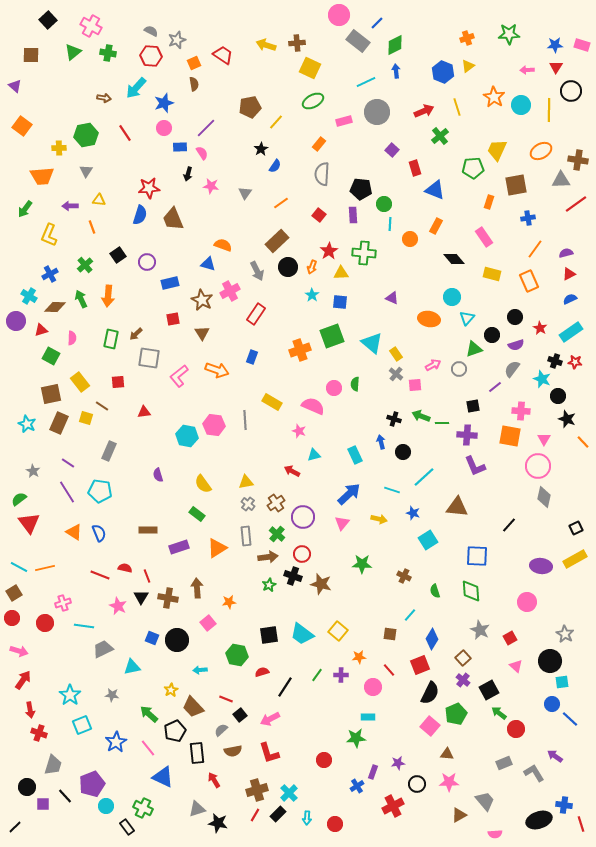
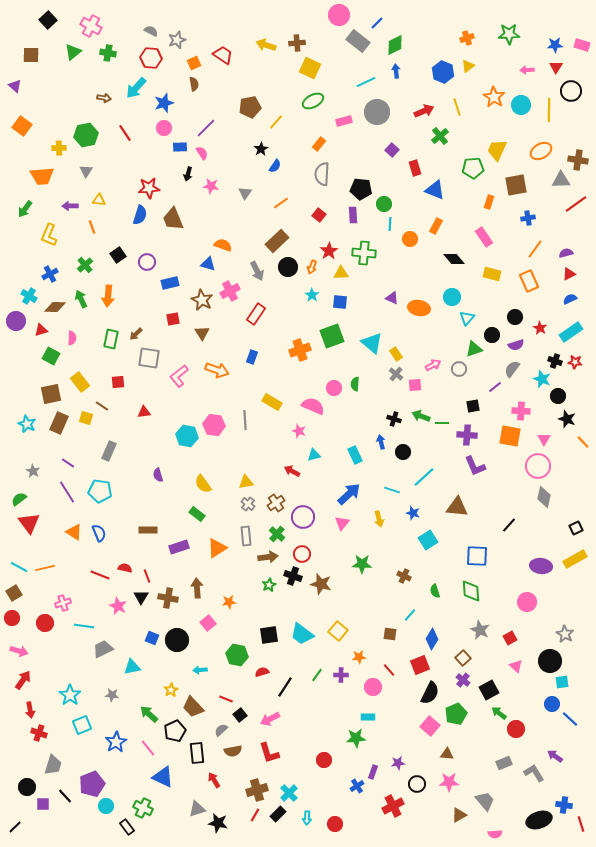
red hexagon at (151, 56): moved 2 px down
orange ellipse at (429, 319): moved 10 px left, 11 px up
yellow arrow at (379, 519): rotated 63 degrees clockwise
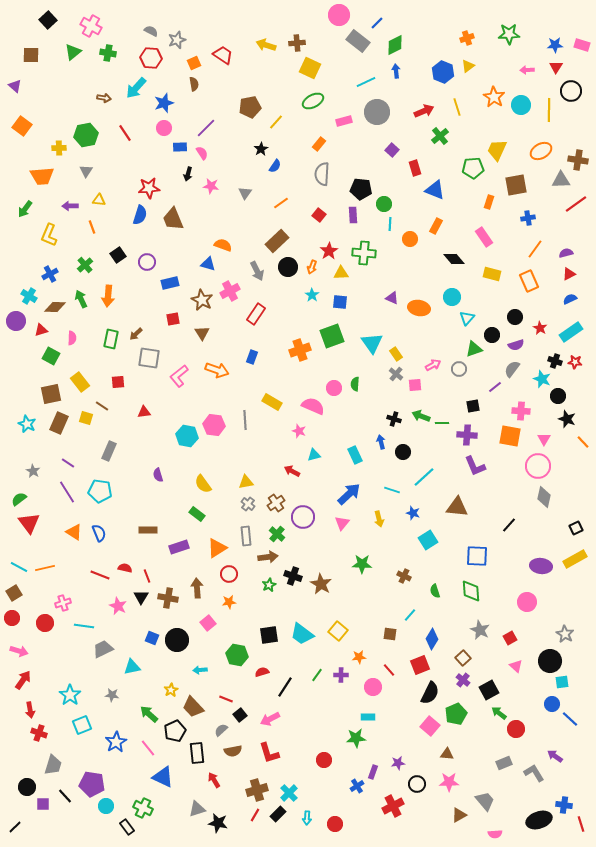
cyan triangle at (372, 343): rotated 15 degrees clockwise
red circle at (302, 554): moved 73 px left, 20 px down
brown star at (321, 584): rotated 15 degrees clockwise
purple pentagon at (92, 784): rotated 30 degrees clockwise
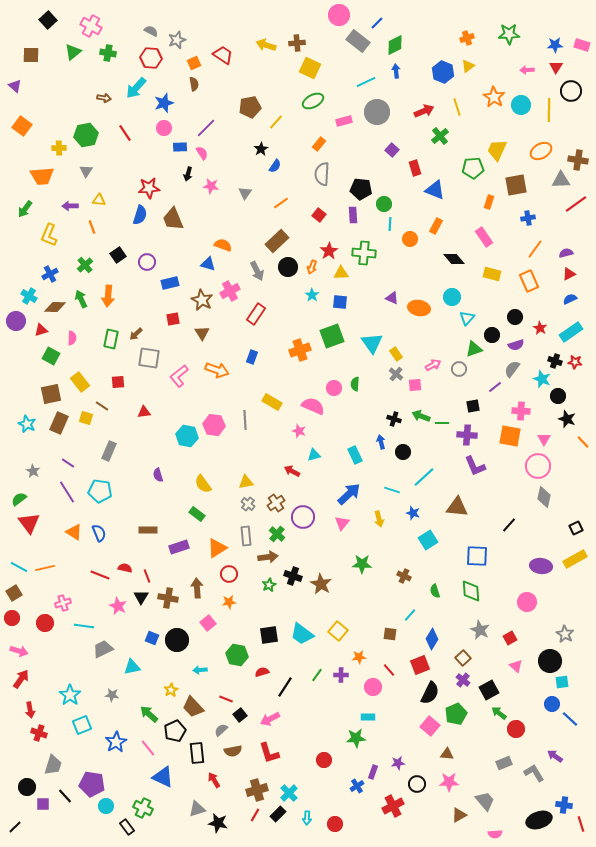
red arrow at (23, 680): moved 2 px left, 1 px up
